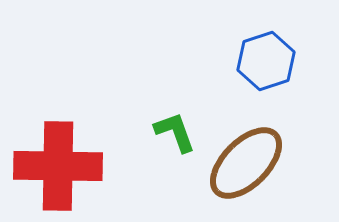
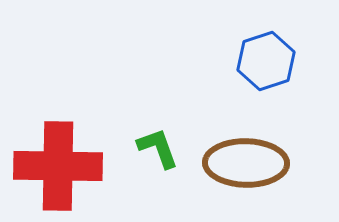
green L-shape: moved 17 px left, 16 px down
brown ellipse: rotated 46 degrees clockwise
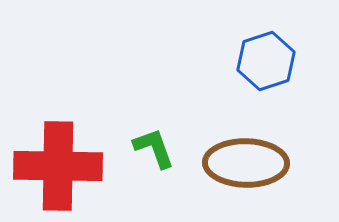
green L-shape: moved 4 px left
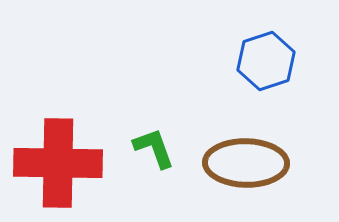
red cross: moved 3 px up
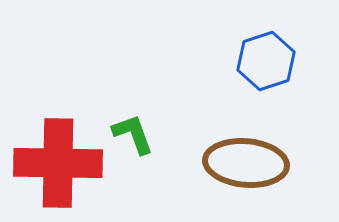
green L-shape: moved 21 px left, 14 px up
brown ellipse: rotated 4 degrees clockwise
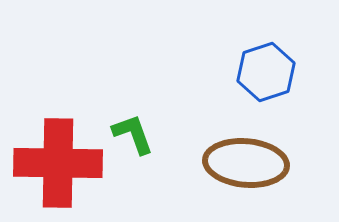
blue hexagon: moved 11 px down
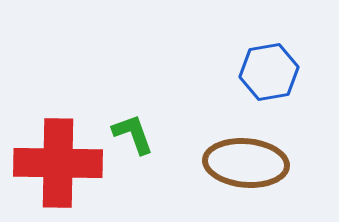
blue hexagon: moved 3 px right; rotated 8 degrees clockwise
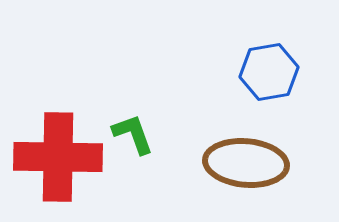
red cross: moved 6 px up
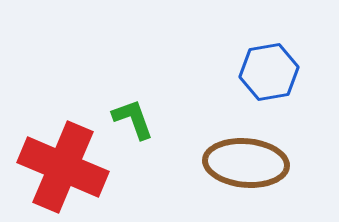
green L-shape: moved 15 px up
red cross: moved 5 px right, 10 px down; rotated 22 degrees clockwise
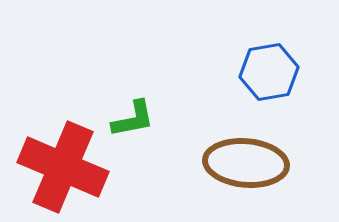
green L-shape: rotated 99 degrees clockwise
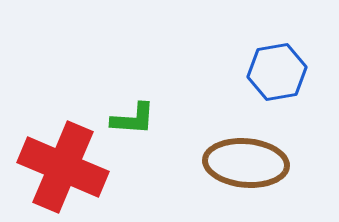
blue hexagon: moved 8 px right
green L-shape: rotated 15 degrees clockwise
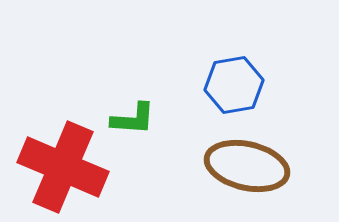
blue hexagon: moved 43 px left, 13 px down
brown ellipse: moved 1 px right, 3 px down; rotated 8 degrees clockwise
